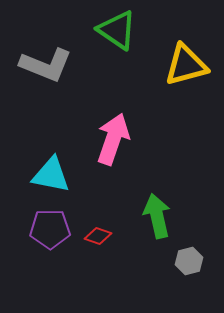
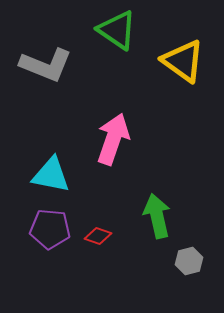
yellow triangle: moved 3 px left, 4 px up; rotated 51 degrees clockwise
purple pentagon: rotated 6 degrees clockwise
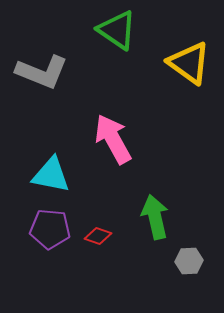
yellow triangle: moved 6 px right, 2 px down
gray L-shape: moved 4 px left, 7 px down
pink arrow: rotated 48 degrees counterclockwise
green arrow: moved 2 px left, 1 px down
gray hexagon: rotated 12 degrees clockwise
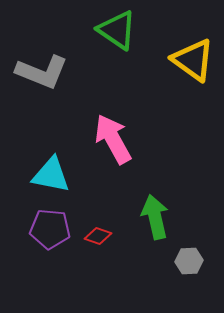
yellow triangle: moved 4 px right, 3 px up
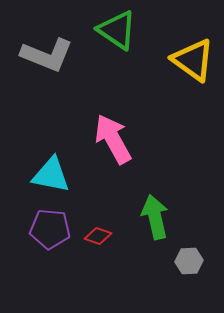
gray L-shape: moved 5 px right, 17 px up
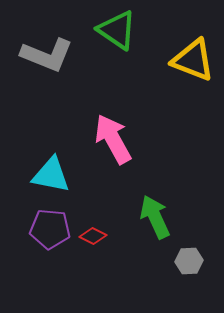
yellow triangle: rotated 15 degrees counterclockwise
green arrow: rotated 12 degrees counterclockwise
red diamond: moved 5 px left; rotated 8 degrees clockwise
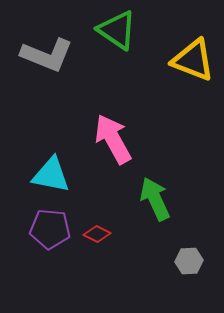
green arrow: moved 18 px up
red diamond: moved 4 px right, 2 px up
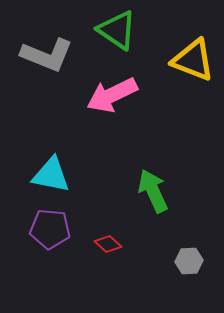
pink arrow: moved 1 px left, 44 px up; rotated 87 degrees counterclockwise
green arrow: moved 2 px left, 8 px up
red diamond: moved 11 px right, 10 px down; rotated 16 degrees clockwise
